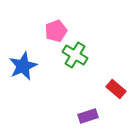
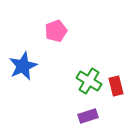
green cross: moved 14 px right, 26 px down
red rectangle: moved 3 px up; rotated 36 degrees clockwise
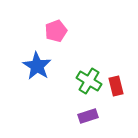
blue star: moved 14 px right; rotated 16 degrees counterclockwise
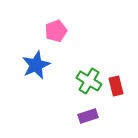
blue star: moved 1 px left, 1 px up; rotated 16 degrees clockwise
